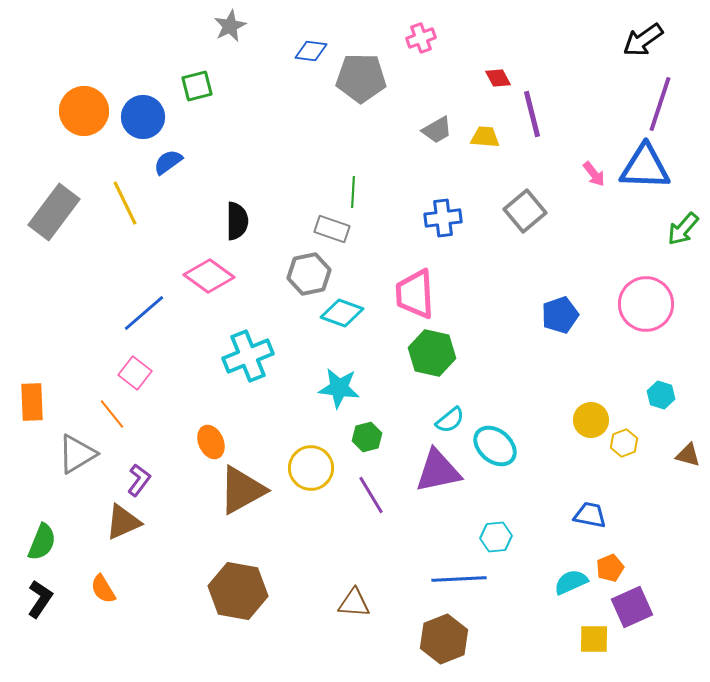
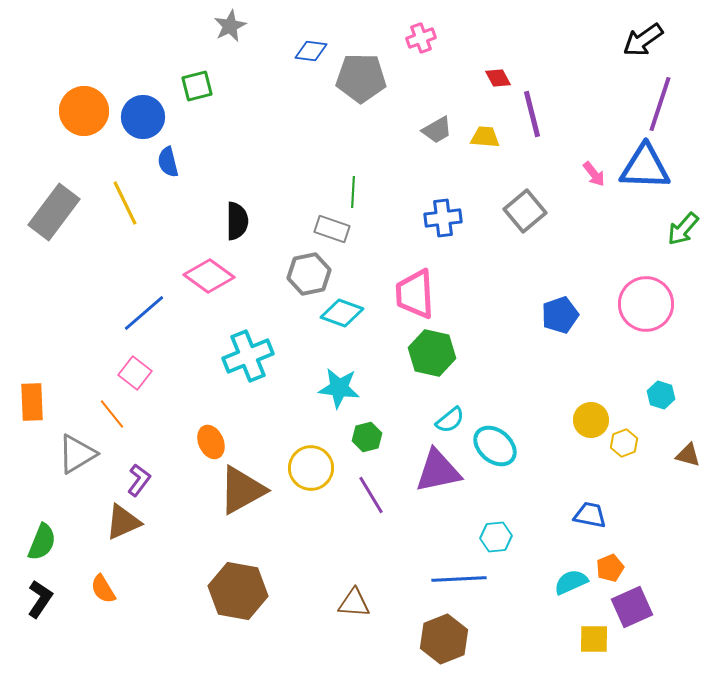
blue semicircle at (168, 162): rotated 68 degrees counterclockwise
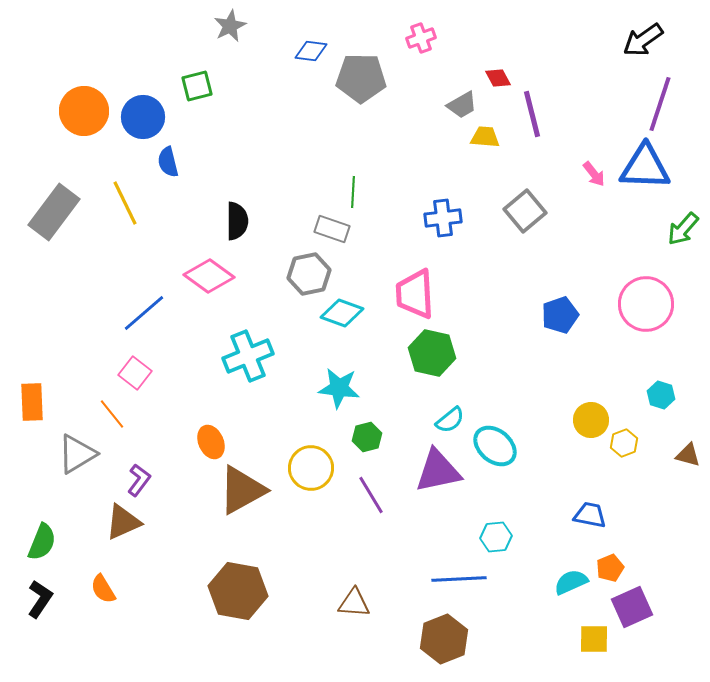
gray trapezoid at (437, 130): moved 25 px right, 25 px up
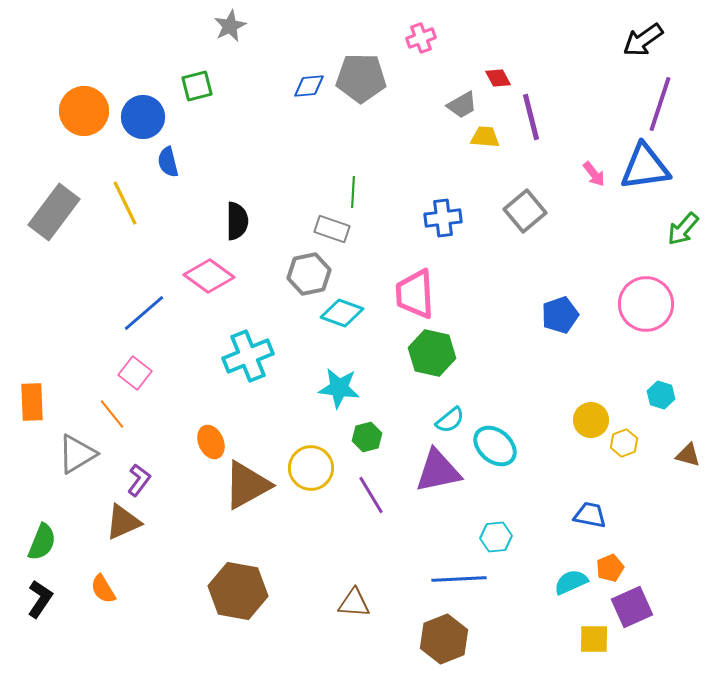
blue diamond at (311, 51): moved 2 px left, 35 px down; rotated 12 degrees counterclockwise
purple line at (532, 114): moved 1 px left, 3 px down
blue triangle at (645, 167): rotated 10 degrees counterclockwise
brown triangle at (242, 490): moved 5 px right, 5 px up
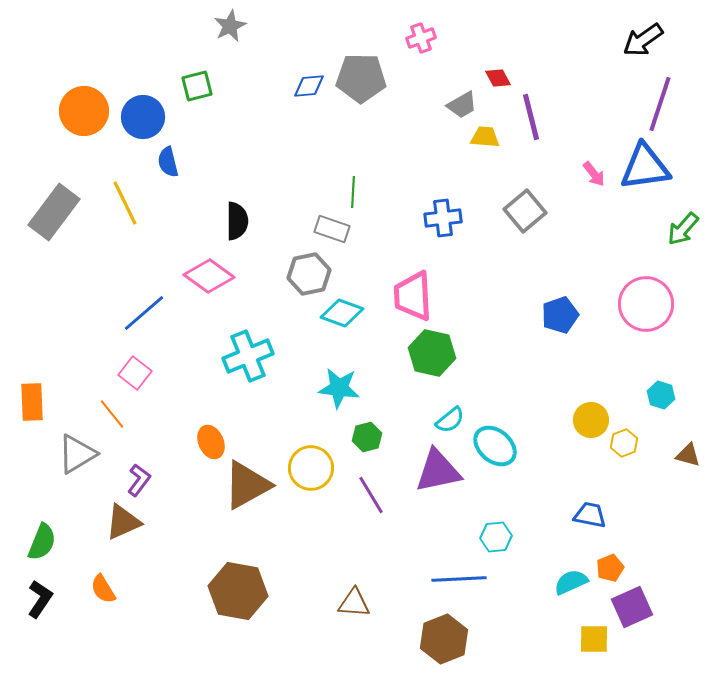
pink trapezoid at (415, 294): moved 2 px left, 2 px down
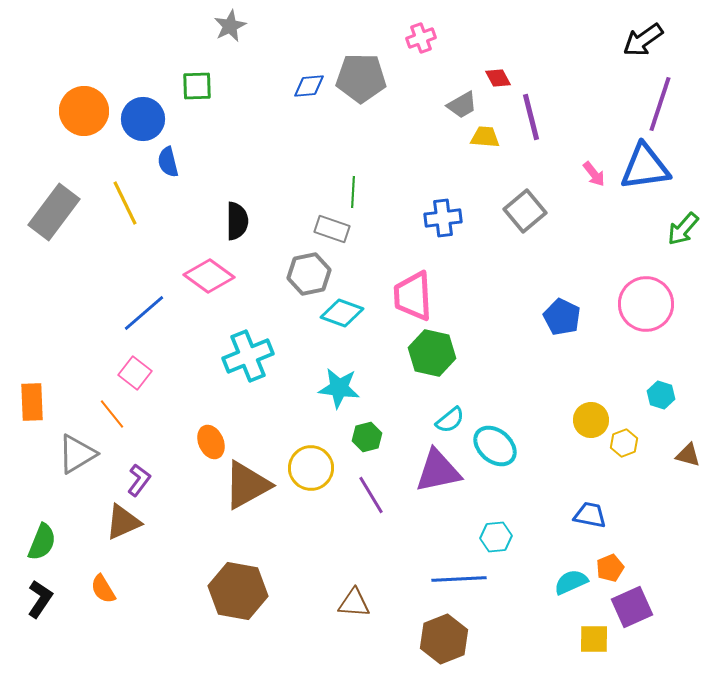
green square at (197, 86): rotated 12 degrees clockwise
blue circle at (143, 117): moved 2 px down
blue pentagon at (560, 315): moved 2 px right, 2 px down; rotated 27 degrees counterclockwise
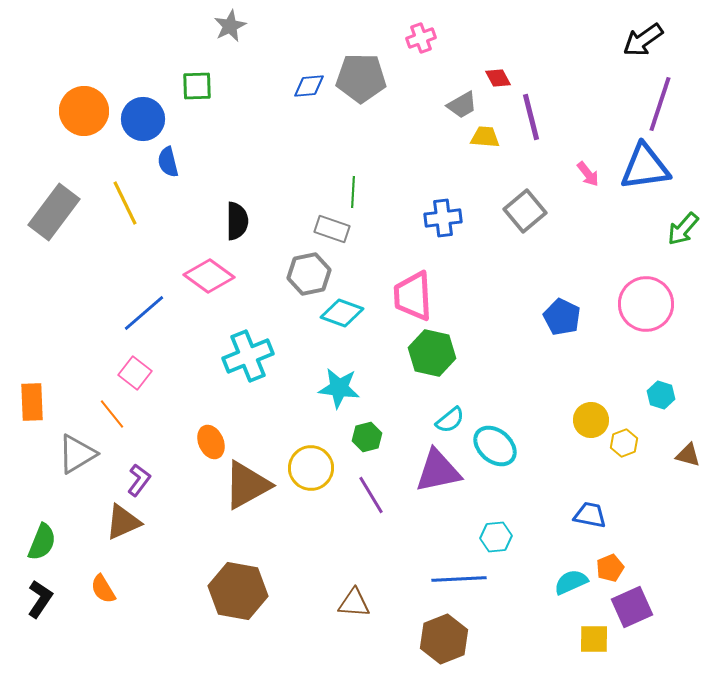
pink arrow at (594, 174): moved 6 px left
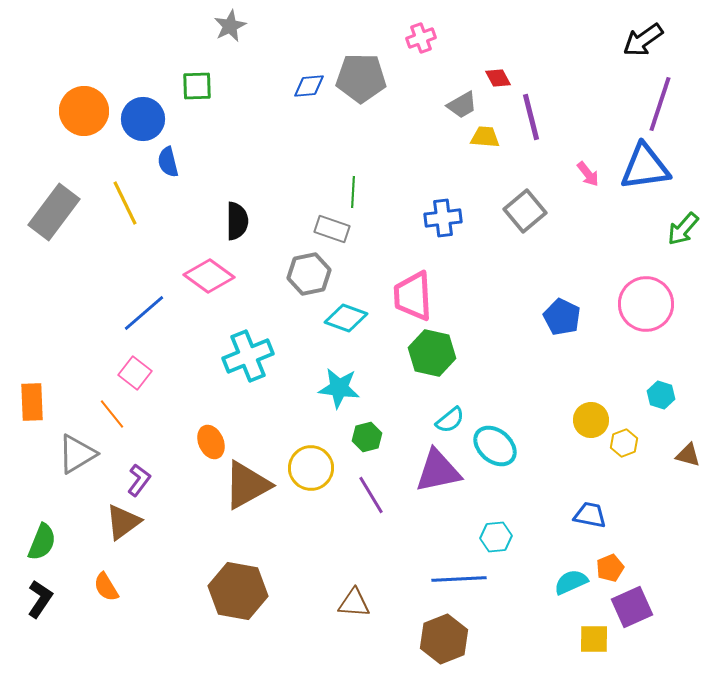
cyan diamond at (342, 313): moved 4 px right, 5 px down
brown triangle at (123, 522): rotated 12 degrees counterclockwise
orange semicircle at (103, 589): moved 3 px right, 2 px up
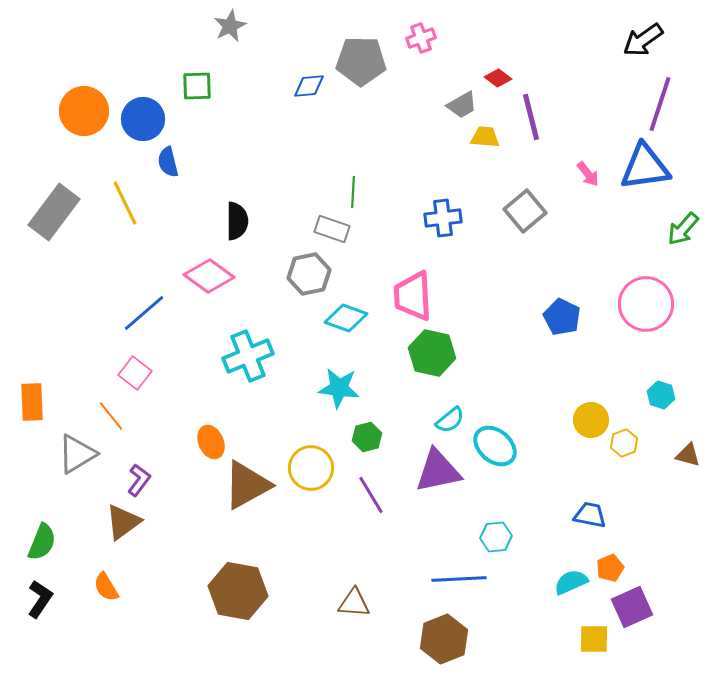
gray pentagon at (361, 78): moved 17 px up
red diamond at (498, 78): rotated 24 degrees counterclockwise
orange line at (112, 414): moved 1 px left, 2 px down
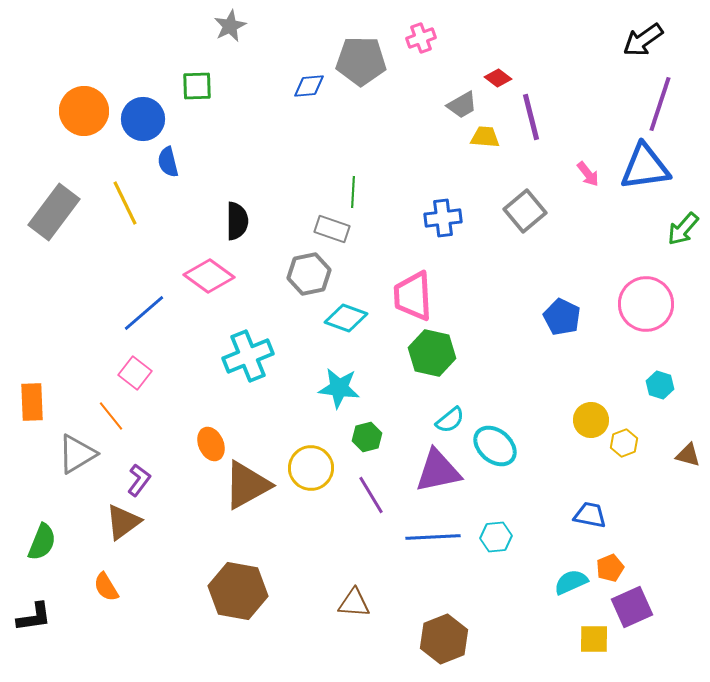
cyan hexagon at (661, 395): moved 1 px left, 10 px up
orange ellipse at (211, 442): moved 2 px down
blue line at (459, 579): moved 26 px left, 42 px up
black L-shape at (40, 599): moved 6 px left, 18 px down; rotated 48 degrees clockwise
